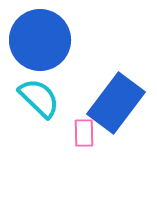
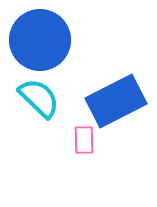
blue rectangle: moved 2 px up; rotated 26 degrees clockwise
pink rectangle: moved 7 px down
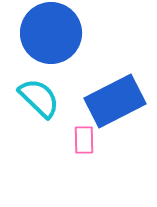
blue circle: moved 11 px right, 7 px up
blue rectangle: moved 1 px left
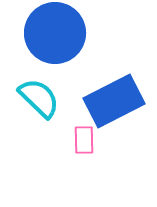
blue circle: moved 4 px right
blue rectangle: moved 1 px left
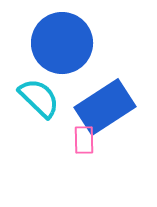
blue circle: moved 7 px right, 10 px down
blue rectangle: moved 9 px left, 6 px down; rotated 6 degrees counterclockwise
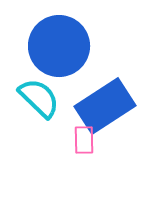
blue circle: moved 3 px left, 3 px down
blue rectangle: moved 1 px up
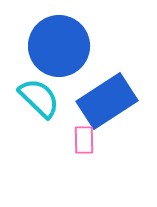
blue rectangle: moved 2 px right, 5 px up
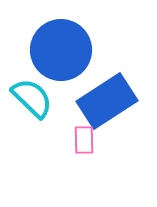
blue circle: moved 2 px right, 4 px down
cyan semicircle: moved 7 px left
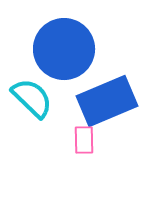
blue circle: moved 3 px right, 1 px up
blue rectangle: rotated 10 degrees clockwise
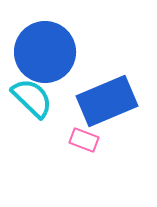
blue circle: moved 19 px left, 3 px down
pink rectangle: rotated 68 degrees counterclockwise
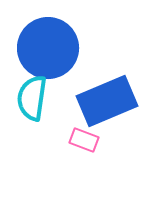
blue circle: moved 3 px right, 4 px up
cyan semicircle: rotated 126 degrees counterclockwise
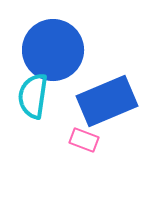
blue circle: moved 5 px right, 2 px down
cyan semicircle: moved 1 px right, 2 px up
